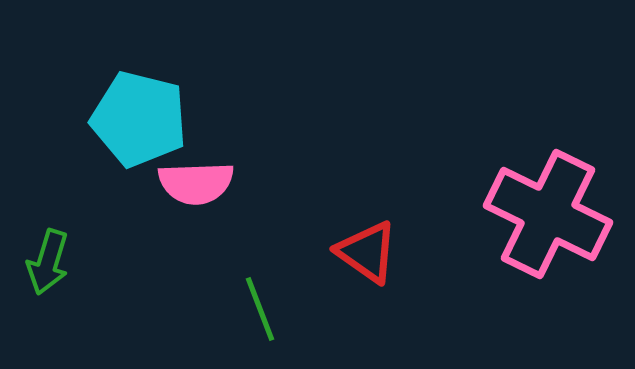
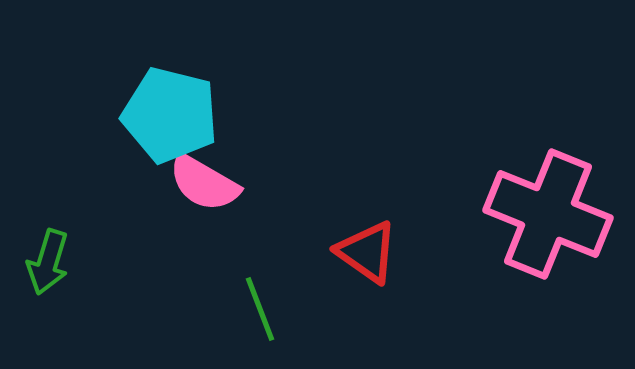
cyan pentagon: moved 31 px right, 4 px up
pink semicircle: moved 8 px right; rotated 32 degrees clockwise
pink cross: rotated 4 degrees counterclockwise
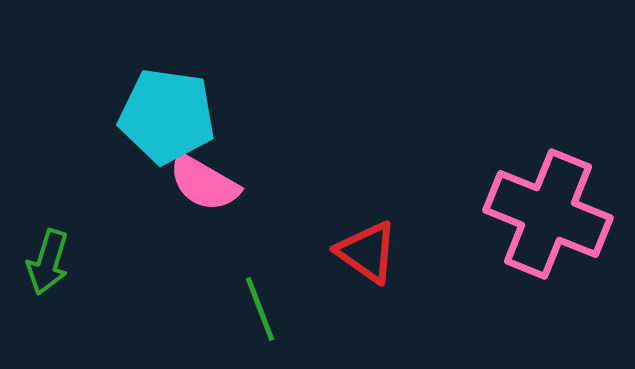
cyan pentagon: moved 3 px left, 1 px down; rotated 6 degrees counterclockwise
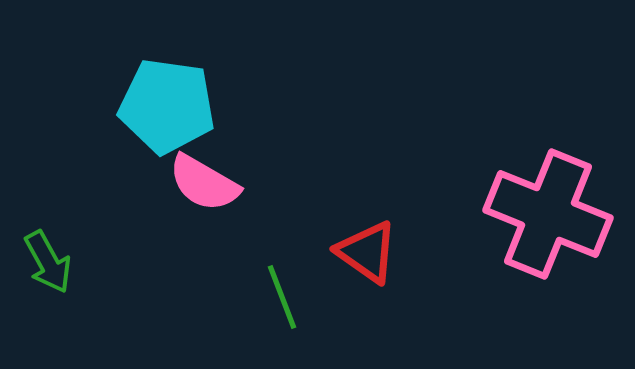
cyan pentagon: moved 10 px up
green arrow: rotated 46 degrees counterclockwise
green line: moved 22 px right, 12 px up
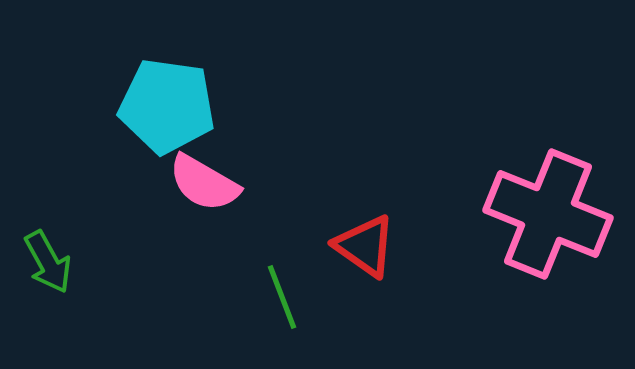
red triangle: moved 2 px left, 6 px up
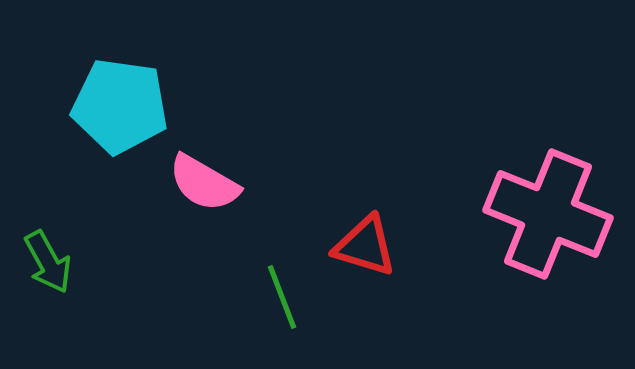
cyan pentagon: moved 47 px left
red triangle: rotated 18 degrees counterclockwise
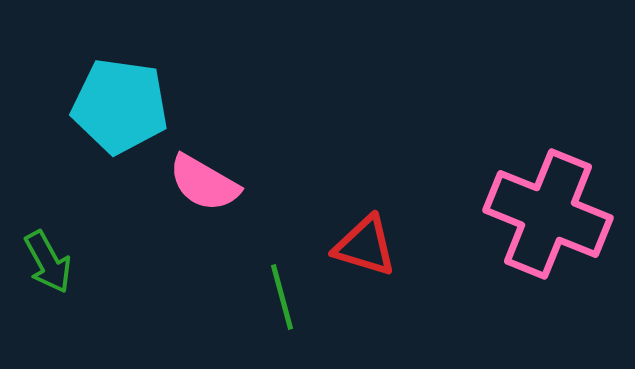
green line: rotated 6 degrees clockwise
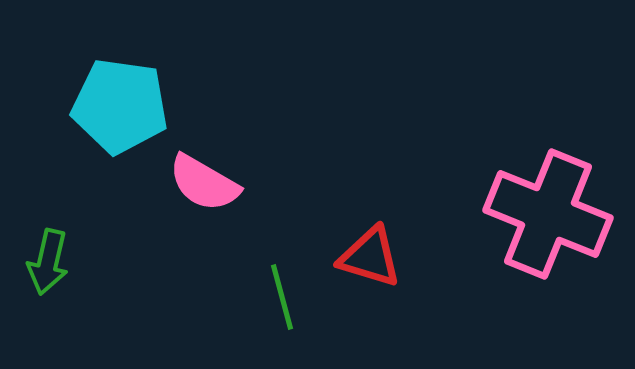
red triangle: moved 5 px right, 11 px down
green arrow: rotated 42 degrees clockwise
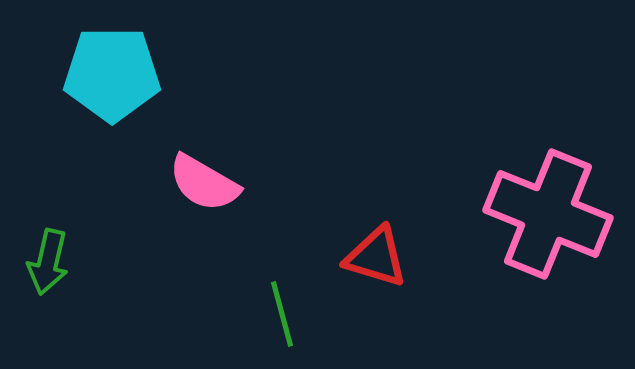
cyan pentagon: moved 8 px left, 32 px up; rotated 8 degrees counterclockwise
red triangle: moved 6 px right
green line: moved 17 px down
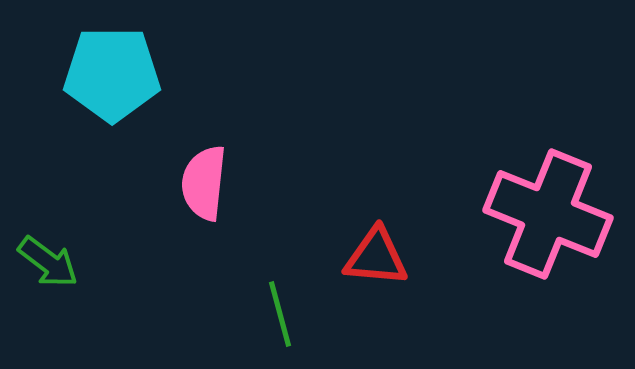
pink semicircle: rotated 66 degrees clockwise
red triangle: rotated 12 degrees counterclockwise
green arrow: rotated 66 degrees counterclockwise
green line: moved 2 px left
